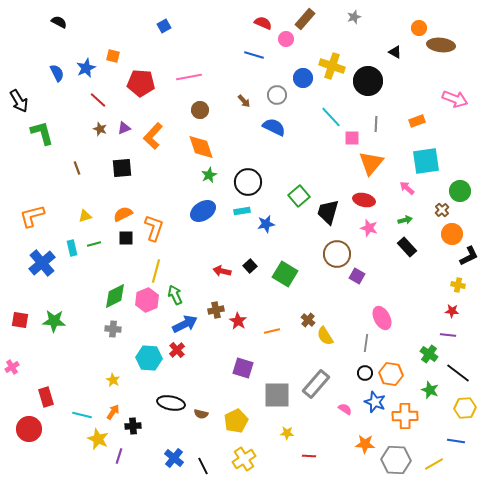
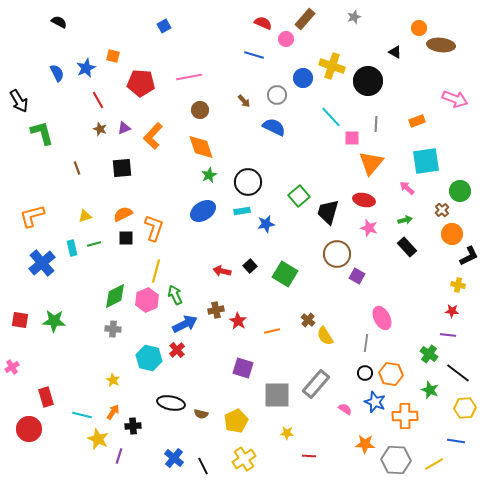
red line at (98, 100): rotated 18 degrees clockwise
cyan hexagon at (149, 358): rotated 10 degrees clockwise
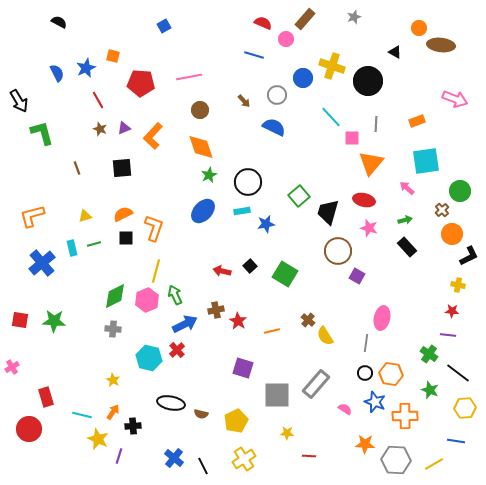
blue ellipse at (203, 211): rotated 15 degrees counterclockwise
brown circle at (337, 254): moved 1 px right, 3 px up
pink ellipse at (382, 318): rotated 40 degrees clockwise
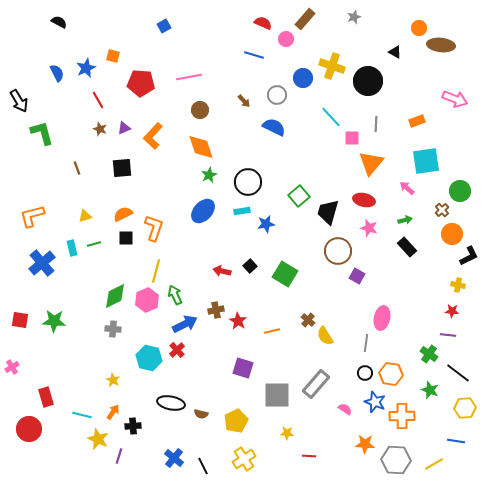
orange cross at (405, 416): moved 3 px left
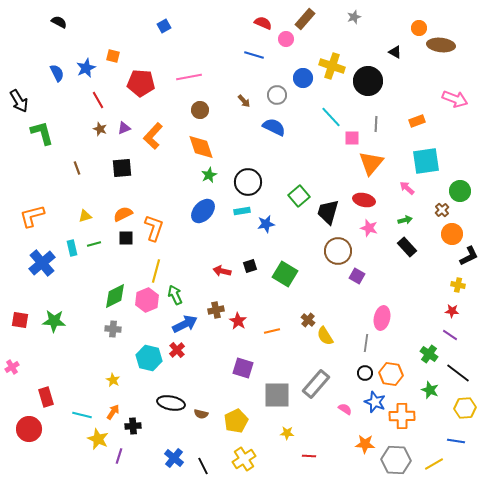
black square at (250, 266): rotated 24 degrees clockwise
purple line at (448, 335): moved 2 px right; rotated 28 degrees clockwise
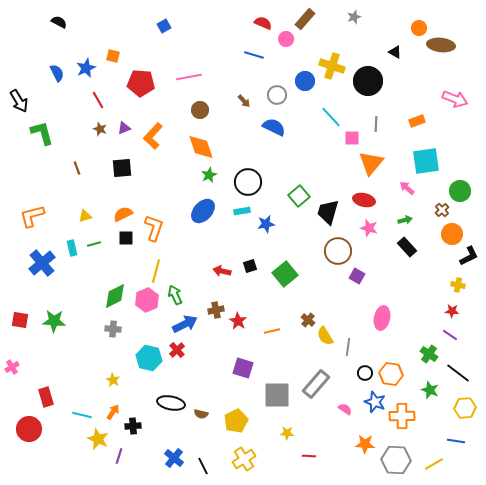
blue circle at (303, 78): moved 2 px right, 3 px down
green square at (285, 274): rotated 20 degrees clockwise
gray line at (366, 343): moved 18 px left, 4 px down
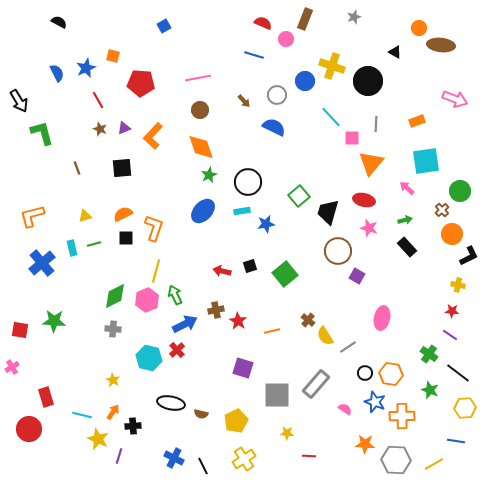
brown rectangle at (305, 19): rotated 20 degrees counterclockwise
pink line at (189, 77): moved 9 px right, 1 px down
red square at (20, 320): moved 10 px down
gray line at (348, 347): rotated 48 degrees clockwise
blue cross at (174, 458): rotated 12 degrees counterclockwise
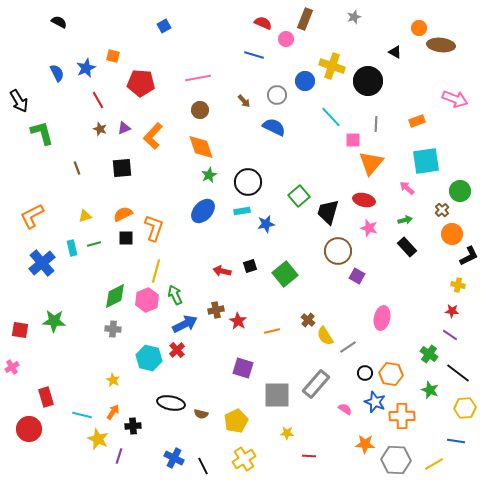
pink square at (352, 138): moved 1 px right, 2 px down
orange L-shape at (32, 216): rotated 12 degrees counterclockwise
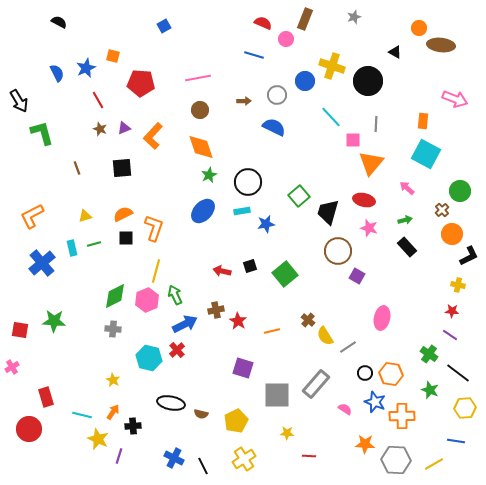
brown arrow at (244, 101): rotated 48 degrees counterclockwise
orange rectangle at (417, 121): moved 6 px right; rotated 63 degrees counterclockwise
cyan square at (426, 161): moved 7 px up; rotated 36 degrees clockwise
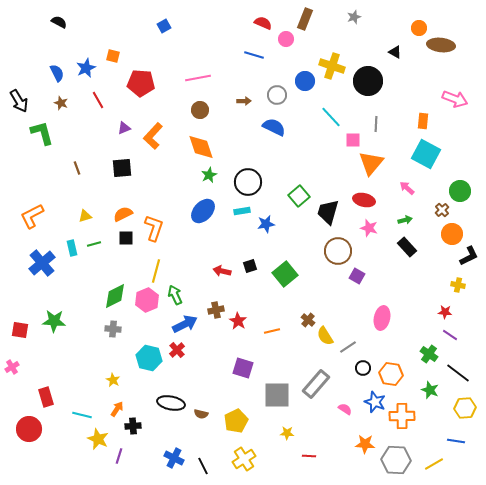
brown star at (100, 129): moved 39 px left, 26 px up
red star at (452, 311): moved 7 px left, 1 px down
black circle at (365, 373): moved 2 px left, 5 px up
orange arrow at (113, 412): moved 4 px right, 3 px up
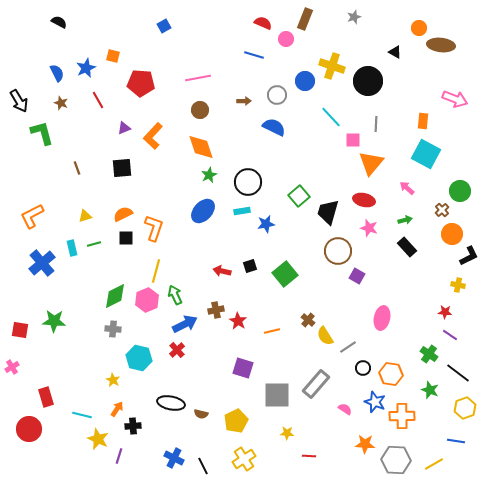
cyan hexagon at (149, 358): moved 10 px left
yellow hexagon at (465, 408): rotated 15 degrees counterclockwise
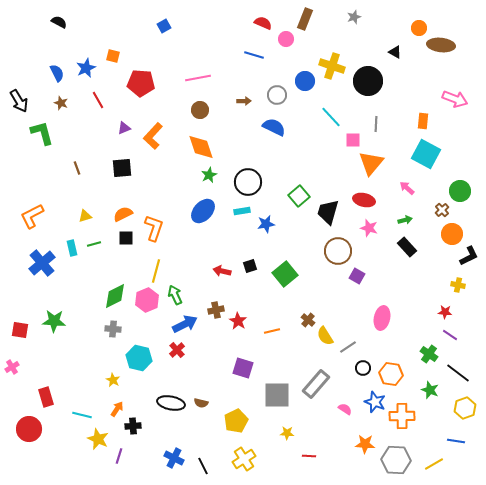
brown semicircle at (201, 414): moved 11 px up
